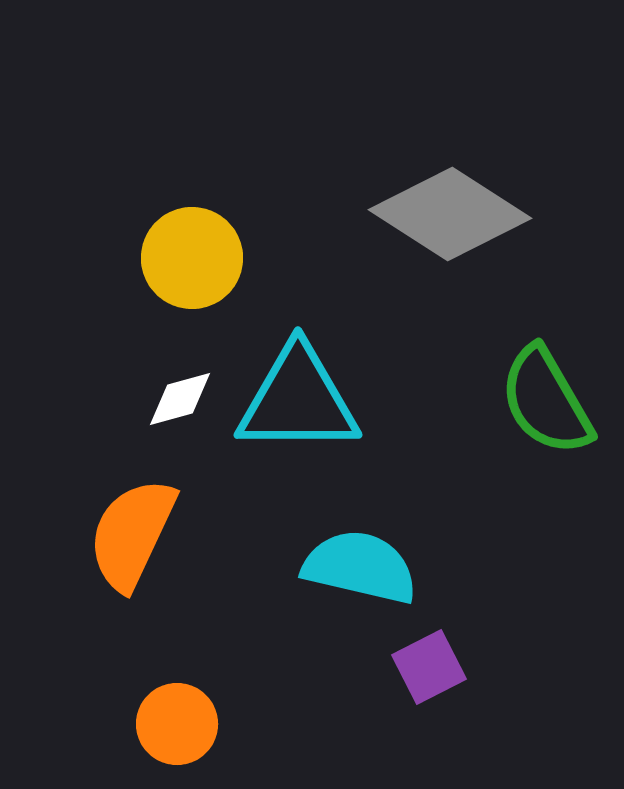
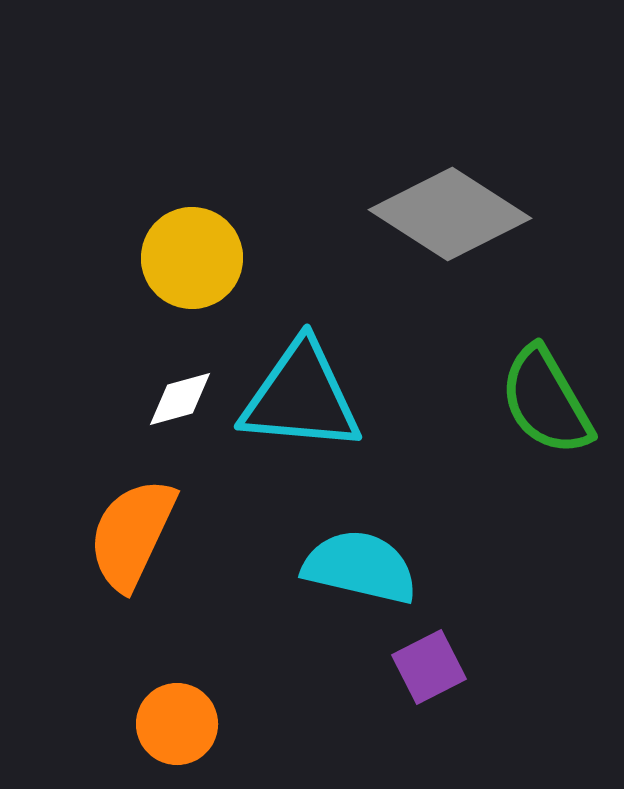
cyan triangle: moved 3 px right, 3 px up; rotated 5 degrees clockwise
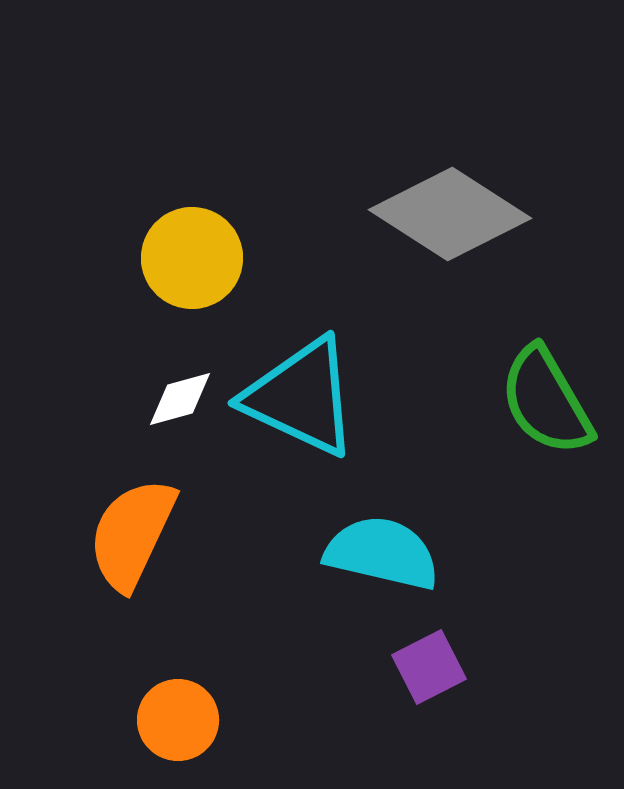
cyan triangle: rotated 20 degrees clockwise
cyan semicircle: moved 22 px right, 14 px up
orange circle: moved 1 px right, 4 px up
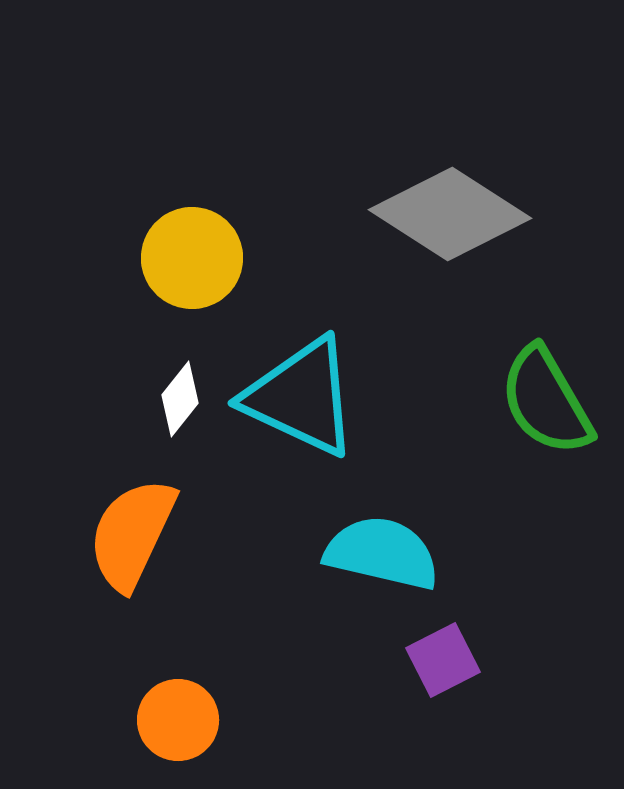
white diamond: rotated 36 degrees counterclockwise
purple square: moved 14 px right, 7 px up
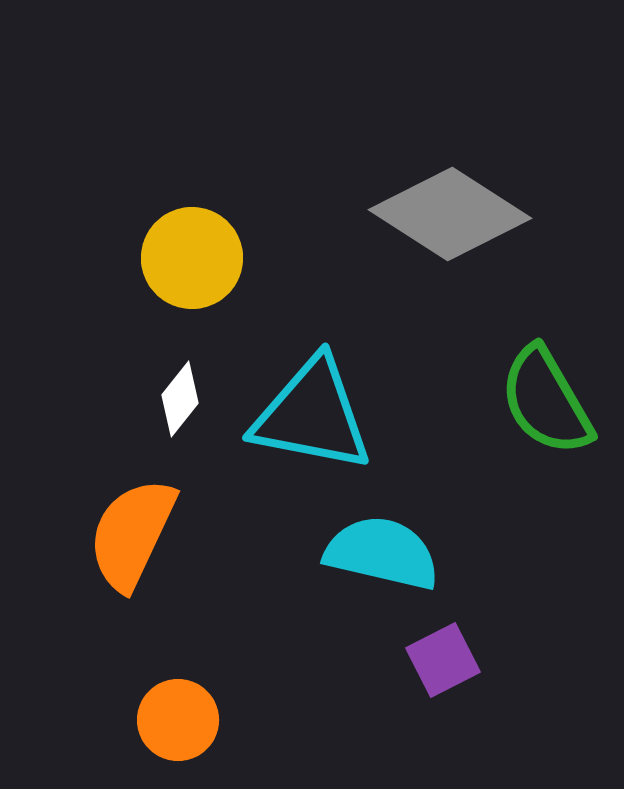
cyan triangle: moved 11 px right, 18 px down; rotated 14 degrees counterclockwise
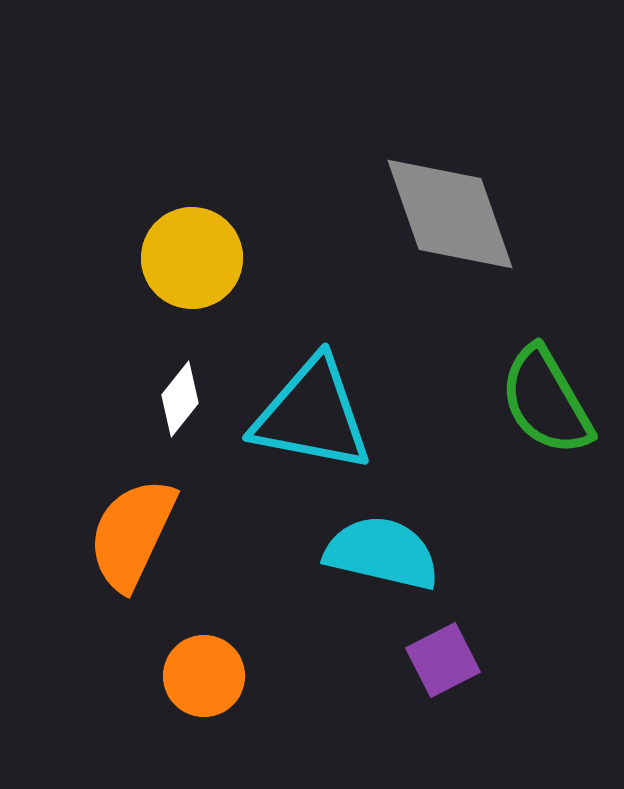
gray diamond: rotated 38 degrees clockwise
orange circle: moved 26 px right, 44 px up
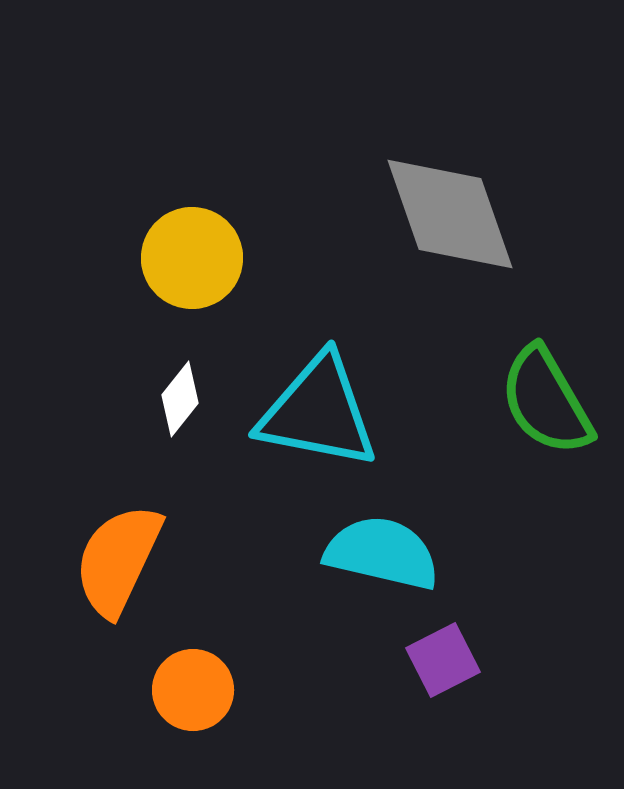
cyan triangle: moved 6 px right, 3 px up
orange semicircle: moved 14 px left, 26 px down
orange circle: moved 11 px left, 14 px down
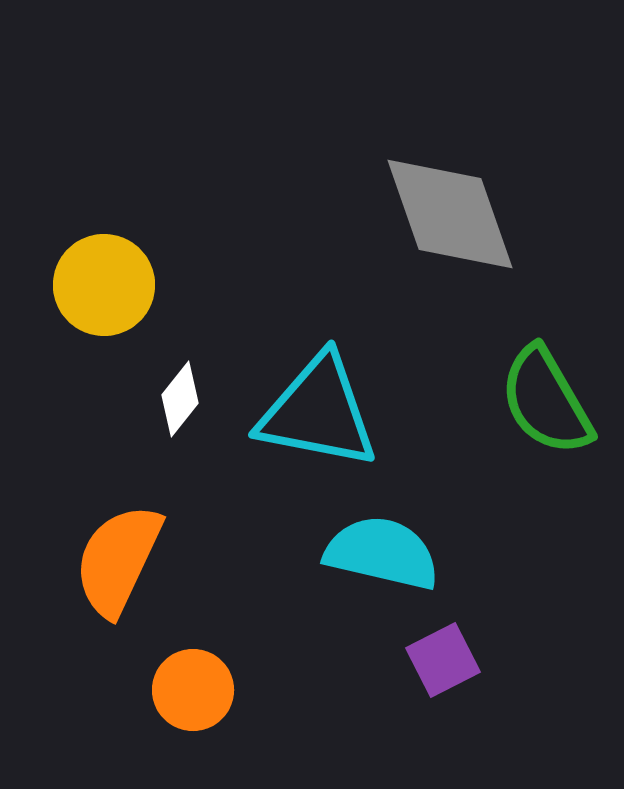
yellow circle: moved 88 px left, 27 px down
